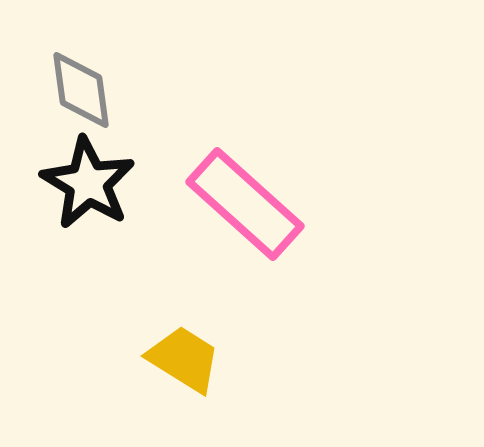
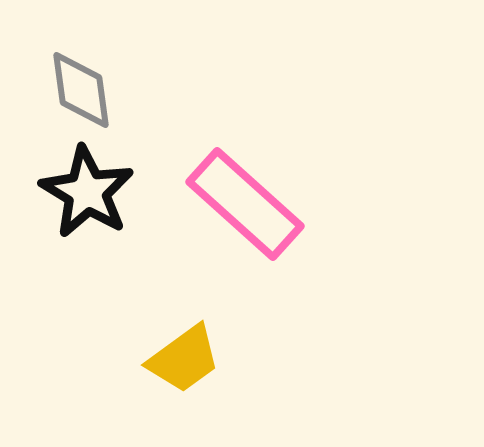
black star: moved 1 px left, 9 px down
yellow trapezoid: rotated 112 degrees clockwise
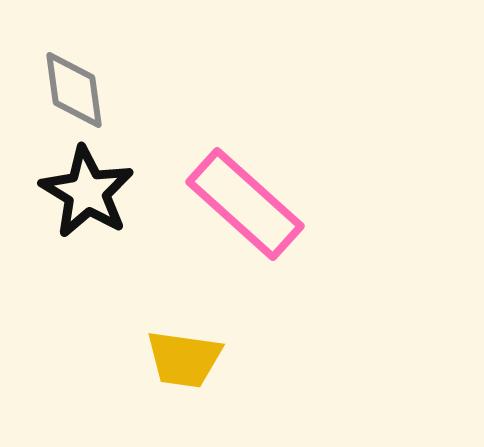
gray diamond: moved 7 px left
yellow trapezoid: rotated 44 degrees clockwise
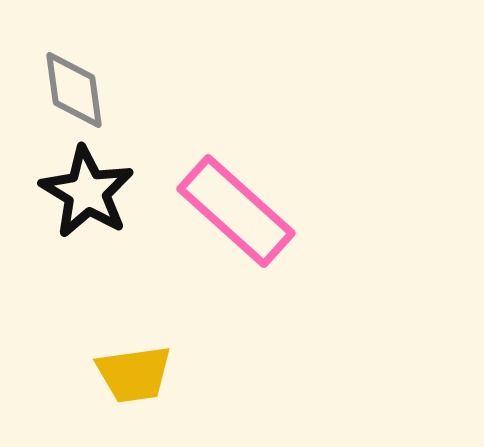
pink rectangle: moved 9 px left, 7 px down
yellow trapezoid: moved 50 px left, 15 px down; rotated 16 degrees counterclockwise
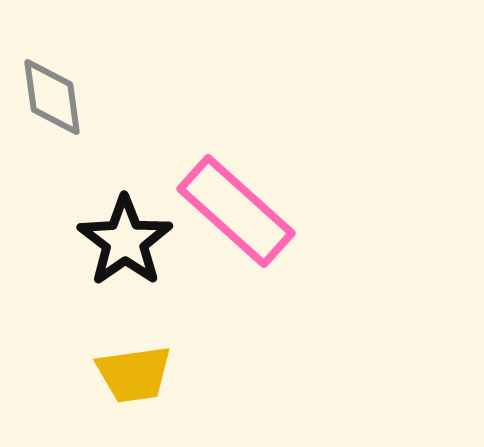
gray diamond: moved 22 px left, 7 px down
black star: moved 38 px right, 49 px down; rotated 6 degrees clockwise
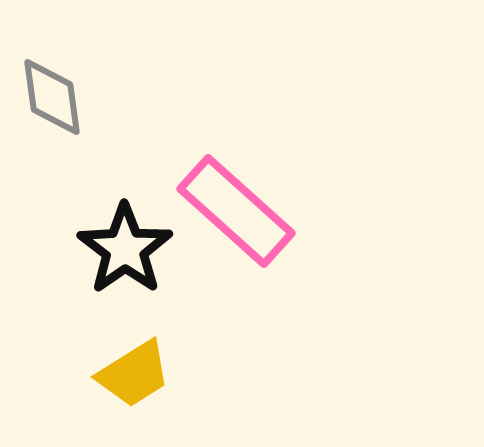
black star: moved 8 px down
yellow trapezoid: rotated 24 degrees counterclockwise
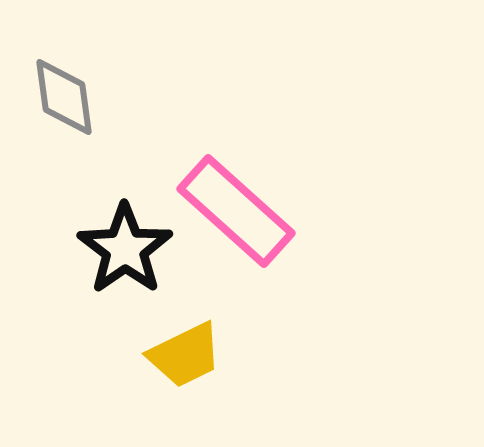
gray diamond: moved 12 px right
yellow trapezoid: moved 51 px right, 19 px up; rotated 6 degrees clockwise
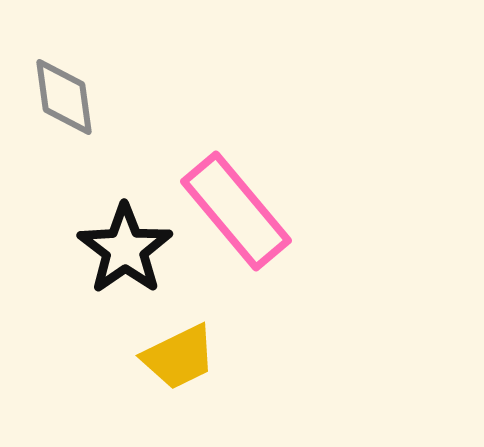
pink rectangle: rotated 8 degrees clockwise
yellow trapezoid: moved 6 px left, 2 px down
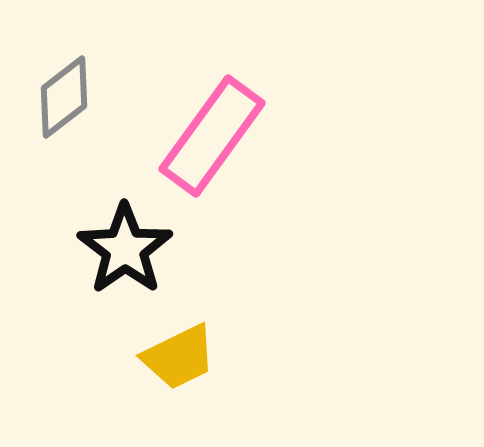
gray diamond: rotated 60 degrees clockwise
pink rectangle: moved 24 px left, 75 px up; rotated 76 degrees clockwise
